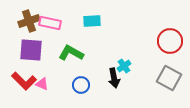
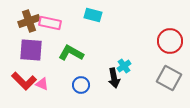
cyan rectangle: moved 1 px right, 6 px up; rotated 18 degrees clockwise
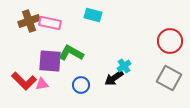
purple square: moved 19 px right, 11 px down
black arrow: rotated 66 degrees clockwise
pink triangle: rotated 32 degrees counterclockwise
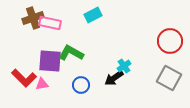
cyan rectangle: rotated 42 degrees counterclockwise
brown cross: moved 4 px right, 3 px up
red L-shape: moved 3 px up
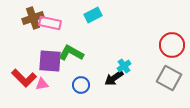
red circle: moved 2 px right, 4 px down
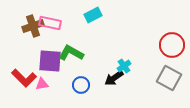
brown cross: moved 8 px down
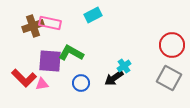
blue circle: moved 2 px up
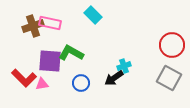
cyan rectangle: rotated 72 degrees clockwise
cyan cross: rotated 16 degrees clockwise
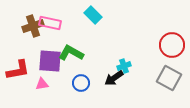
red L-shape: moved 6 px left, 8 px up; rotated 55 degrees counterclockwise
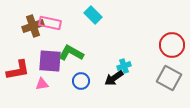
blue circle: moved 2 px up
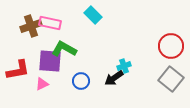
brown cross: moved 2 px left
red circle: moved 1 px left, 1 px down
green L-shape: moved 7 px left, 4 px up
gray square: moved 2 px right, 1 px down; rotated 10 degrees clockwise
pink triangle: rotated 16 degrees counterclockwise
